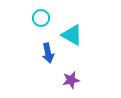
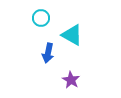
blue arrow: rotated 24 degrees clockwise
purple star: rotated 30 degrees counterclockwise
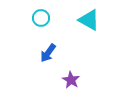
cyan triangle: moved 17 px right, 15 px up
blue arrow: rotated 24 degrees clockwise
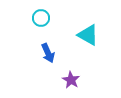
cyan triangle: moved 1 px left, 15 px down
blue arrow: rotated 60 degrees counterclockwise
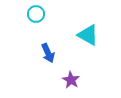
cyan circle: moved 5 px left, 4 px up
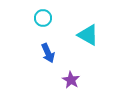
cyan circle: moved 7 px right, 4 px down
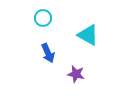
purple star: moved 5 px right, 6 px up; rotated 18 degrees counterclockwise
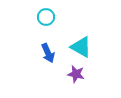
cyan circle: moved 3 px right, 1 px up
cyan triangle: moved 7 px left, 12 px down
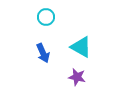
blue arrow: moved 5 px left
purple star: moved 1 px right, 3 px down
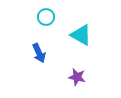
cyan triangle: moved 12 px up
blue arrow: moved 4 px left
